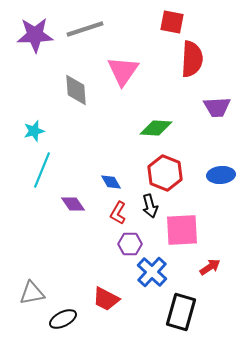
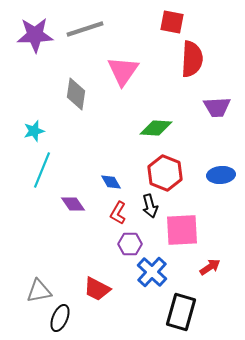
gray diamond: moved 4 px down; rotated 12 degrees clockwise
gray triangle: moved 7 px right, 2 px up
red trapezoid: moved 9 px left, 10 px up
black ellipse: moved 3 px left, 1 px up; rotated 40 degrees counterclockwise
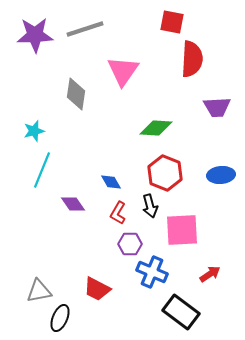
red arrow: moved 7 px down
blue cross: rotated 20 degrees counterclockwise
black rectangle: rotated 69 degrees counterclockwise
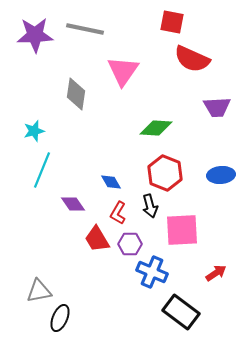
gray line: rotated 30 degrees clockwise
red semicircle: rotated 111 degrees clockwise
red arrow: moved 6 px right, 1 px up
red trapezoid: moved 50 px up; rotated 32 degrees clockwise
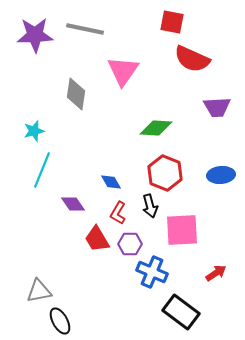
black ellipse: moved 3 px down; rotated 52 degrees counterclockwise
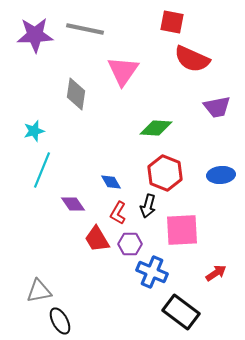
purple trapezoid: rotated 8 degrees counterclockwise
black arrow: moved 2 px left; rotated 30 degrees clockwise
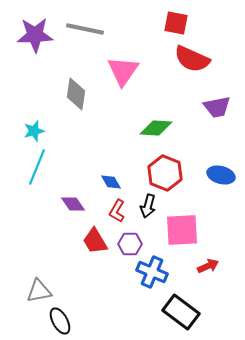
red square: moved 4 px right, 1 px down
cyan line: moved 5 px left, 3 px up
blue ellipse: rotated 20 degrees clockwise
red L-shape: moved 1 px left, 2 px up
red trapezoid: moved 2 px left, 2 px down
red arrow: moved 8 px left, 7 px up; rotated 10 degrees clockwise
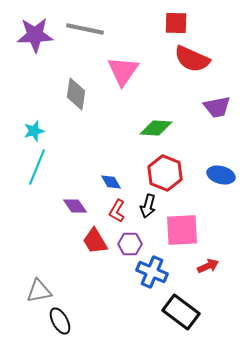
red square: rotated 10 degrees counterclockwise
purple diamond: moved 2 px right, 2 px down
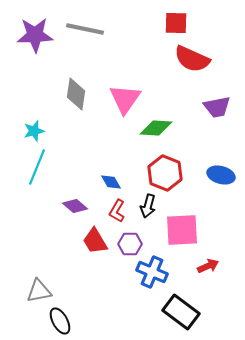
pink triangle: moved 2 px right, 28 px down
purple diamond: rotated 15 degrees counterclockwise
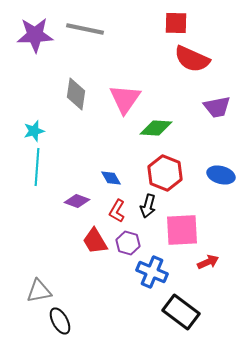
cyan line: rotated 18 degrees counterclockwise
blue diamond: moved 4 px up
purple diamond: moved 2 px right, 5 px up; rotated 20 degrees counterclockwise
purple hexagon: moved 2 px left, 1 px up; rotated 15 degrees clockwise
red arrow: moved 4 px up
